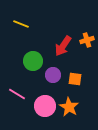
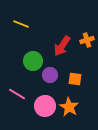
red arrow: moved 1 px left
purple circle: moved 3 px left
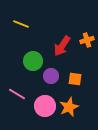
purple circle: moved 1 px right, 1 px down
orange star: rotated 18 degrees clockwise
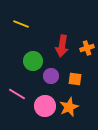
orange cross: moved 8 px down
red arrow: rotated 25 degrees counterclockwise
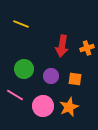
green circle: moved 9 px left, 8 px down
pink line: moved 2 px left, 1 px down
pink circle: moved 2 px left
